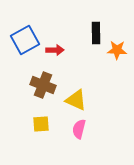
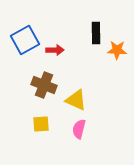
brown cross: moved 1 px right
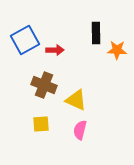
pink semicircle: moved 1 px right, 1 px down
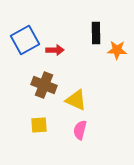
yellow square: moved 2 px left, 1 px down
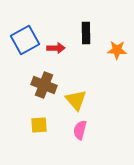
black rectangle: moved 10 px left
red arrow: moved 1 px right, 2 px up
yellow triangle: rotated 25 degrees clockwise
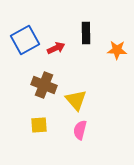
red arrow: rotated 24 degrees counterclockwise
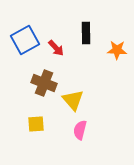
red arrow: rotated 72 degrees clockwise
brown cross: moved 2 px up
yellow triangle: moved 3 px left
yellow square: moved 3 px left, 1 px up
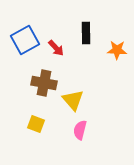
brown cross: rotated 10 degrees counterclockwise
yellow square: rotated 24 degrees clockwise
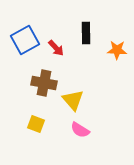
pink semicircle: rotated 72 degrees counterclockwise
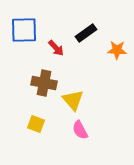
black rectangle: rotated 55 degrees clockwise
blue square: moved 1 px left, 10 px up; rotated 28 degrees clockwise
pink semicircle: rotated 30 degrees clockwise
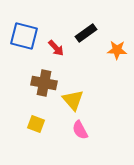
blue square: moved 6 px down; rotated 16 degrees clockwise
